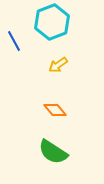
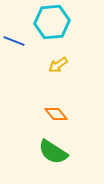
cyan hexagon: rotated 16 degrees clockwise
blue line: rotated 40 degrees counterclockwise
orange diamond: moved 1 px right, 4 px down
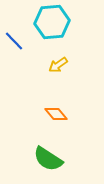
blue line: rotated 25 degrees clockwise
green semicircle: moved 5 px left, 7 px down
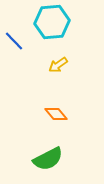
green semicircle: rotated 60 degrees counterclockwise
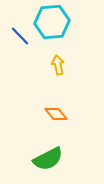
blue line: moved 6 px right, 5 px up
yellow arrow: rotated 114 degrees clockwise
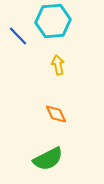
cyan hexagon: moved 1 px right, 1 px up
blue line: moved 2 px left
orange diamond: rotated 15 degrees clockwise
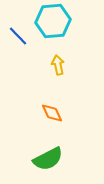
orange diamond: moved 4 px left, 1 px up
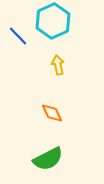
cyan hexagon: rotated 20 degrees counterclockwise
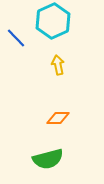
blue line: moved 2 px left, 2 px down
orange diamond: moved 6 px right, 5 px down; rotated 65 degrees counterclockwise
green semicircle: rotated 12 degrees clockwise
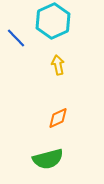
orange diamond: rotated 25 degrees counterclockwise
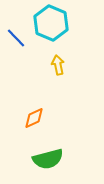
cyan hexagon: moved 2 px left, 2 px down; rotated 12 degrees counterclockwise
orange diamond: moved 24 px left
